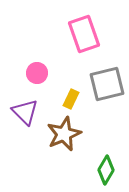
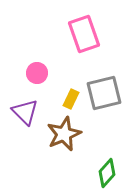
gray square: moved 3 px left, 9 px down
green diamond: moved 1 px right, 3 px down; rotated 12 degrees clockwise
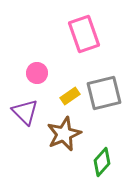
yellow rectangle: moved 1 px left, 3 px up; rotated 30 degrees clockwise
green diamond: moved 5 px left, 11 px up
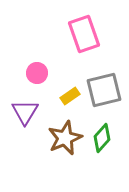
gray square: moved 3 px up
purple triangle: rotated 16 degrees clockwise
brown star: moved 1 px right, 4 px down
green diamond: moved 24 px up
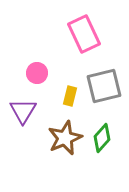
pink rectangle: rotated 6 degrees counterclockwise
gray square: moved 4 px up
yellow rectangle: rotated 42 degrees counterclockwise
purple triangle: moved 2 px left, 1 px up
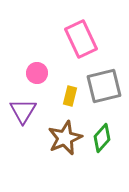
pink rectangle: moved 3 px left, 5 px down
